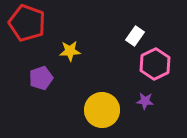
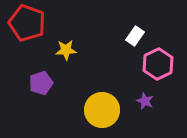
yellow star: moved 4 px left, 1 px up
pink hexagon: moved 3 px right
purple pentagon: moved 5 px down
purple star: rotated 18 degrees clockwise
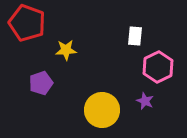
white rectangle: rotated 30 degrees counterclockwise
pink hexagon: moved 3 px down
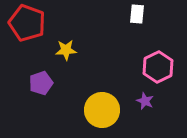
white rectangle: moved 2 px right, 22 px up
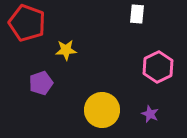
purple star: moved 5 px right, 13 px down
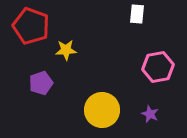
red pentagon: moved 4 px right, 3 px down
pink hexagon: rotated 16 degrees clockwise
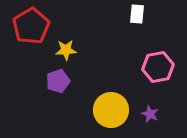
red pentagon: rotated 21 degrees clockwise
purple pentagon: moved 17 px right, 2 px up
yellow circle: moved 9 px right
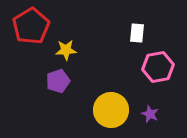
white rectangle: moved 19 px down
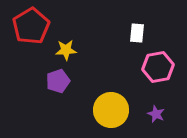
purple star: moved 6 px right
